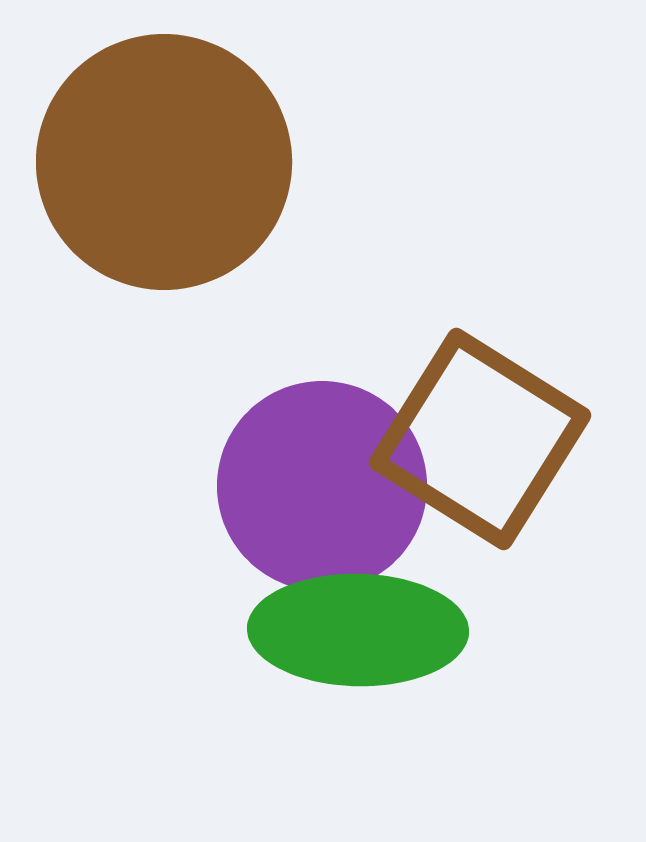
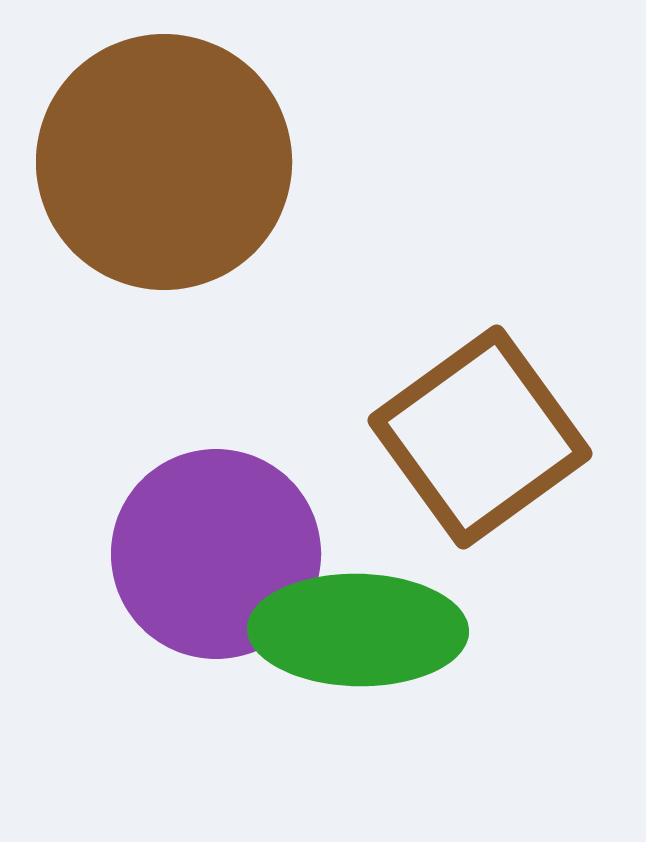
brown square: moved 2 px up; rotated 22 degrees clockwise
purple circle: moved 106 px left, 68 px down
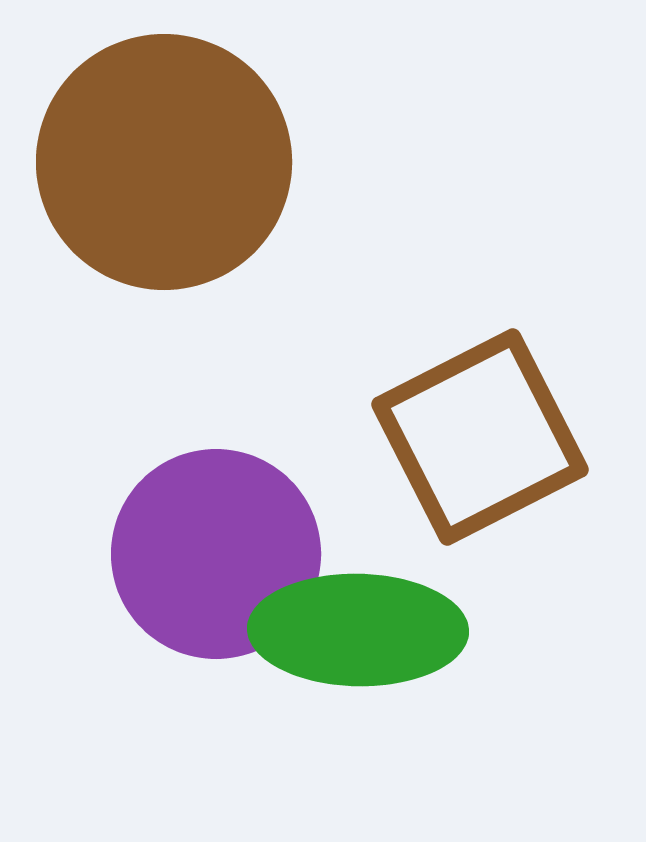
brown square: rotated 9 degrees clockwise
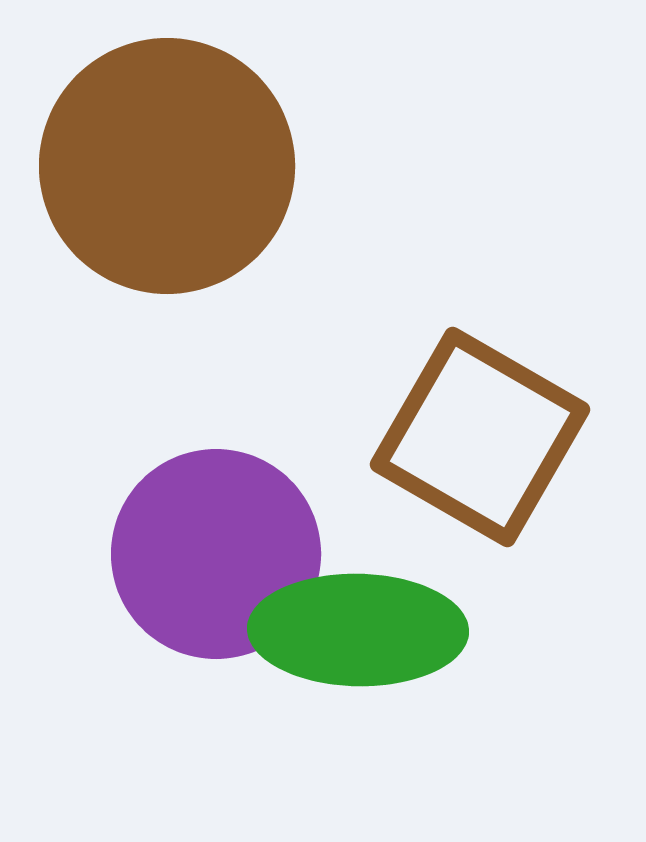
brown circle: moved 3 px right, 4 px down
brown square: rotated 33 degrees counterclockwise
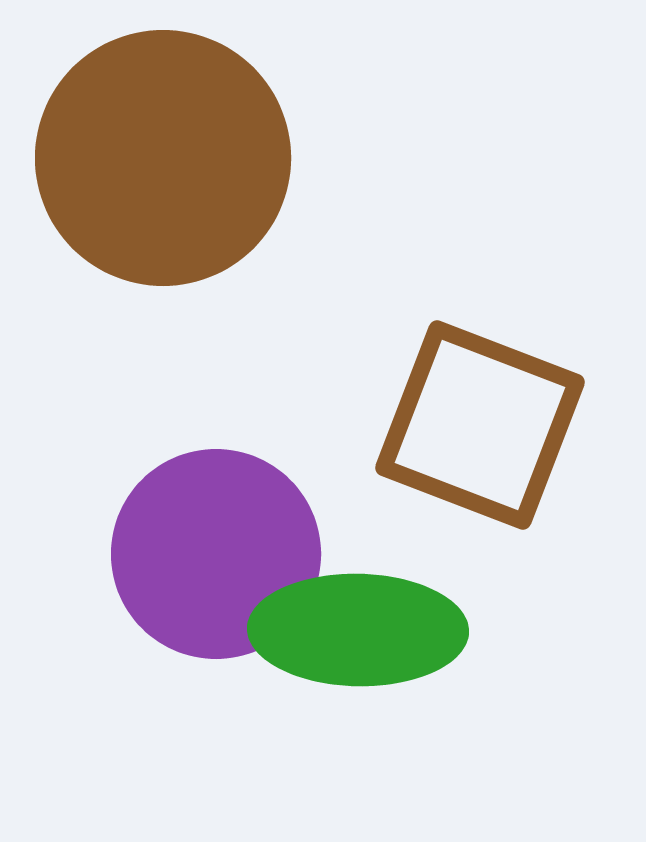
brown circle: moved 4 px left, 8 px up
brown square: moved 12 px up; rotated 9 degrees counterclockwise
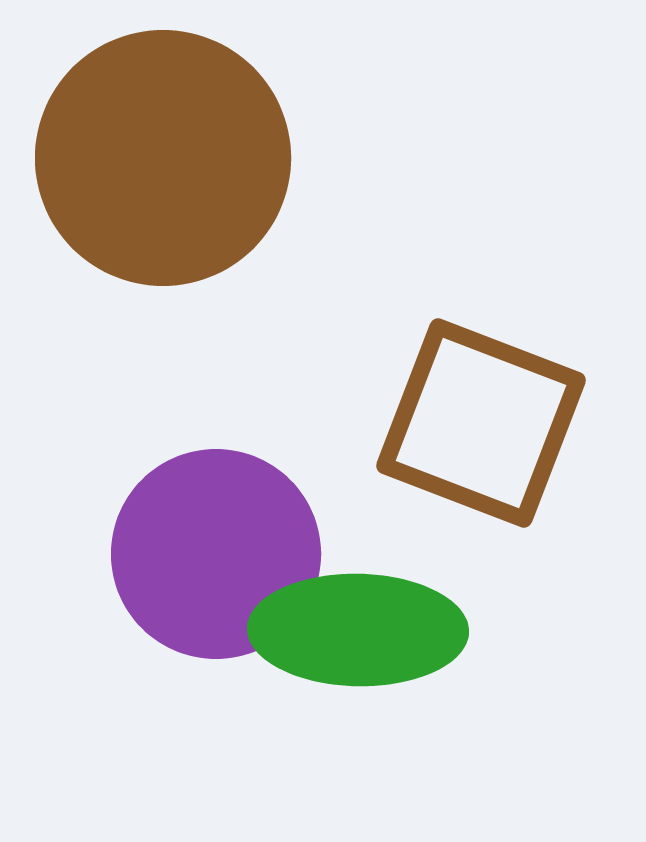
brown square: moved 1 px right, 2 px up
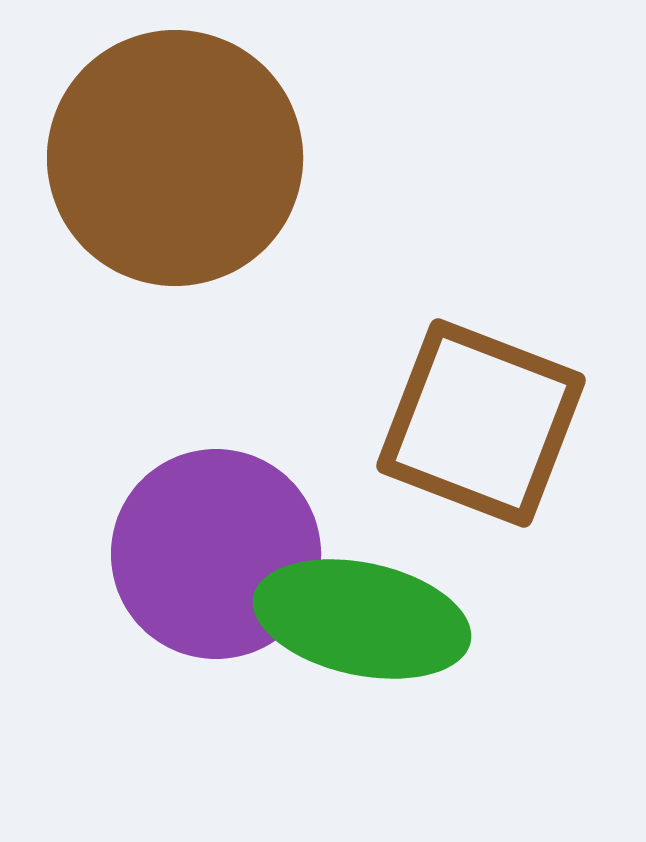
brown circle: moved 12 px right
green ellipse: moved 4 px right, 11 px up; rotated 11 degrees clockwise
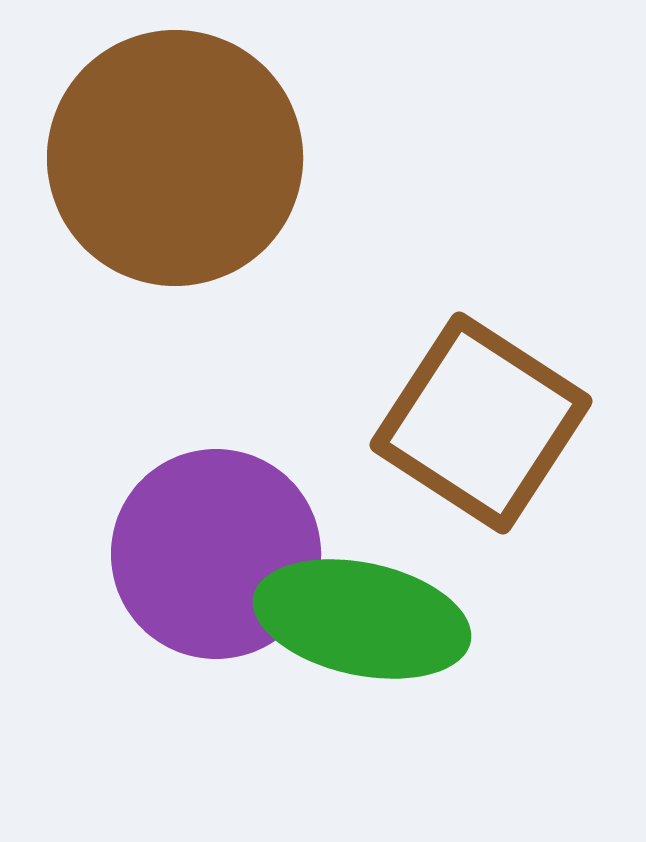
brown square: rotated 12 degrees clockwise
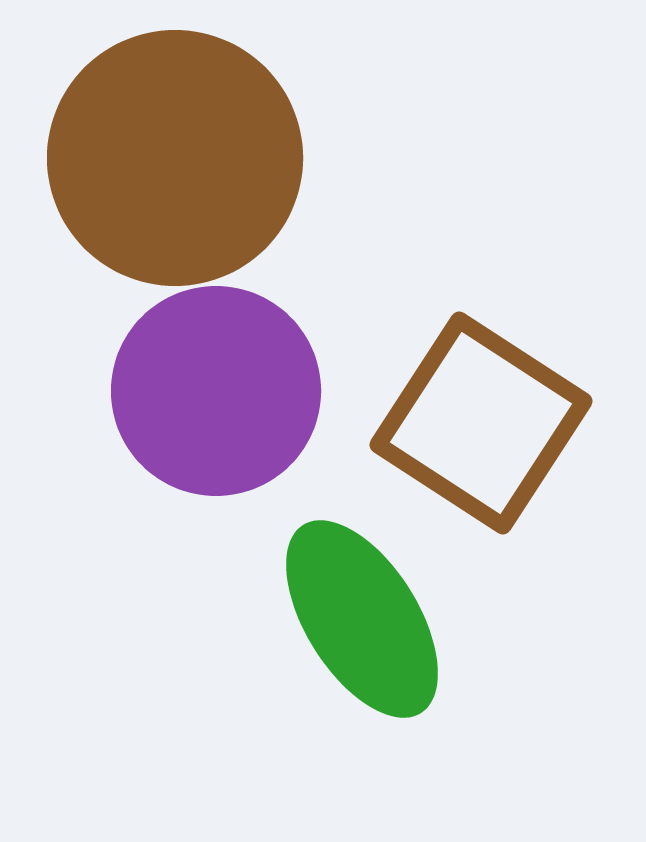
purple circle: moved 163 px up
green ellipse: rotated 46 degrees clockwise
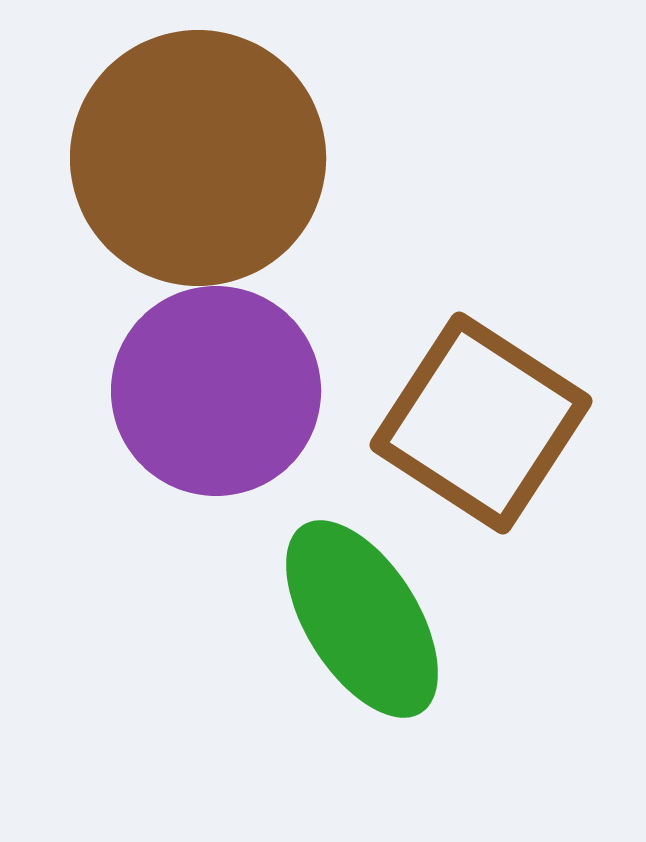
brown circle: moved 23 px right
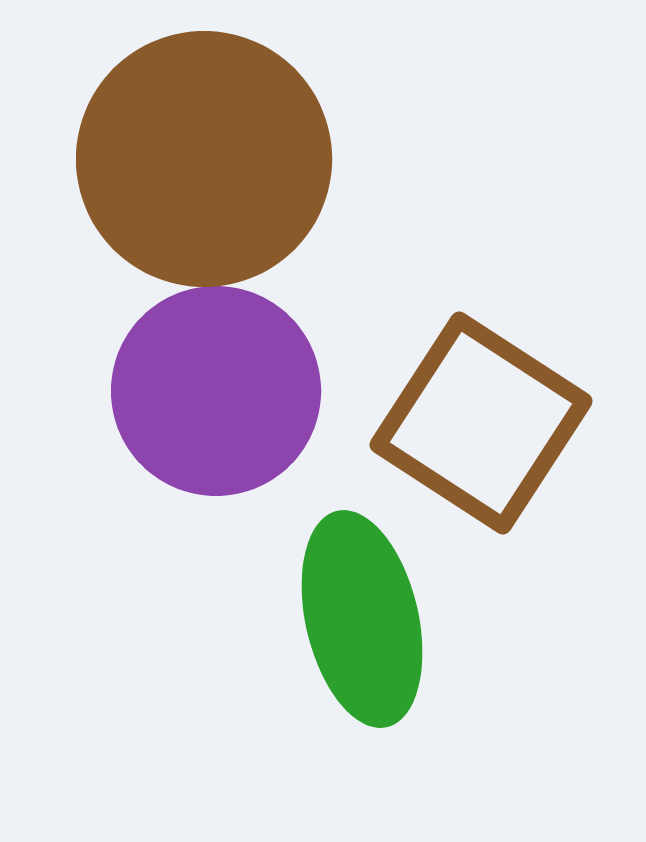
brown circle: moved 6 px right, 1 px down
green ellipse: rotated 19 degrees clockwise
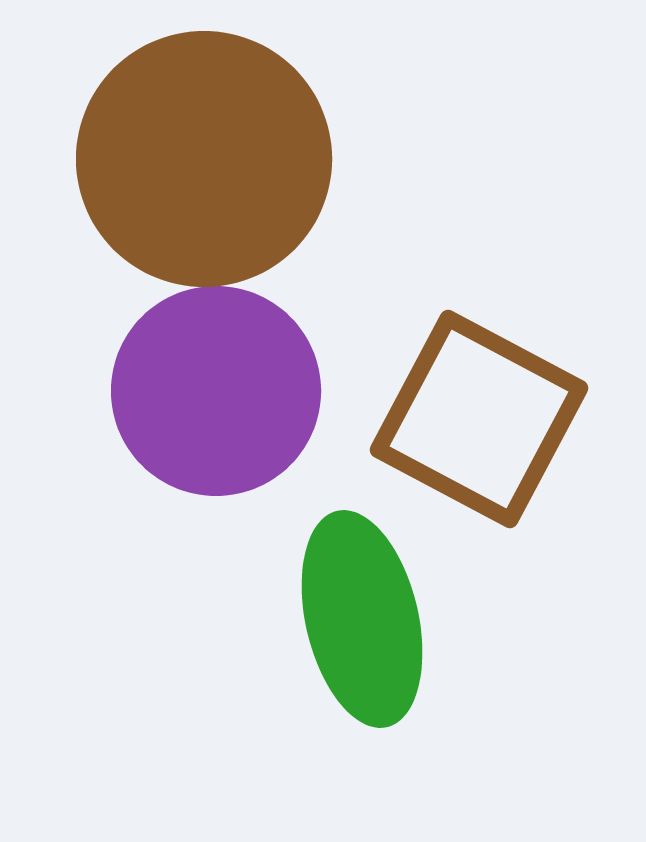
brown square: moved 2 px left, 4 px up; rotated 5 degrees counterclockwise
